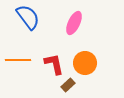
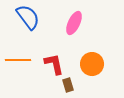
orange circle: moved 7 px right, 1 px down
brown rectangle: rotated 64 degrees counterclockwise
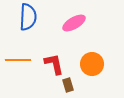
blue semicircle: rotated 40 degrees clockwise
pink ellipse: rotated 35 degrees clockwise
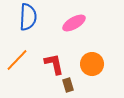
orange line: moved 1 px left; rotated 45 degrees counterclockwise
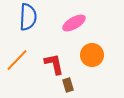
orange circle: moved 9 px up
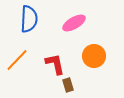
blue semicircle: moved 1 px right, 2 px down
orange circle: moved 2 px right, 1 px down
red L-shape: moved 1 px right
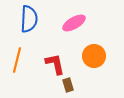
orange line: rotated 30 degrees counterclockwise
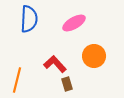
orange line: moved 20 px down
red L-shape: rotated 30 degrees counterclockwise
brown rectangle: moved 1 px left, 1 px up
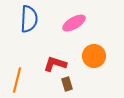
red L-shape: rotated 30 degrees counterclockwise
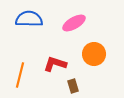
blue semicircle: rotated 92 degrees counterclockwise
orange circle: moved 2 px up
orange line: moved 3 px right, 5 px up
brown rectangle: moved 6 px right, 2 px down
